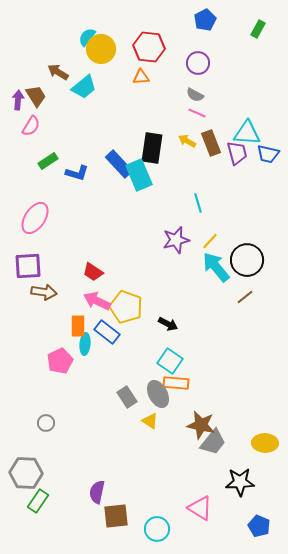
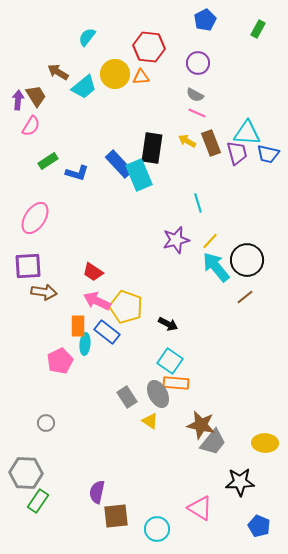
yellow circle at (101, 49): moved 14 px right, 25 px down
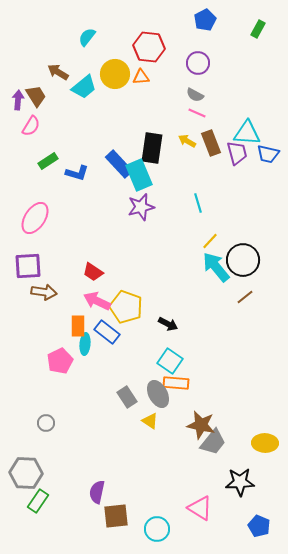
purple star at (176, 240): moved 35 px left, 33 px up
black circle at (247, 260): moved 4 px left
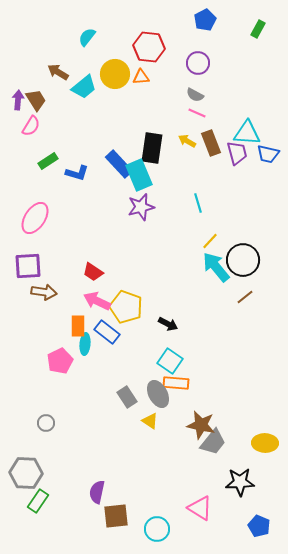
brown trapezoid at (36, 96): moved 4 px down
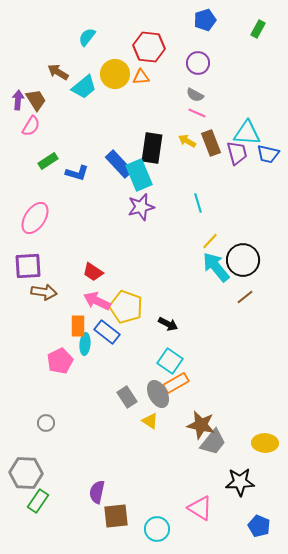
blue pentagon at (205, 20): rotated 10 degrees clockwise
orange rectangle at (176, 383): rotated 35 degrees counterclockwise
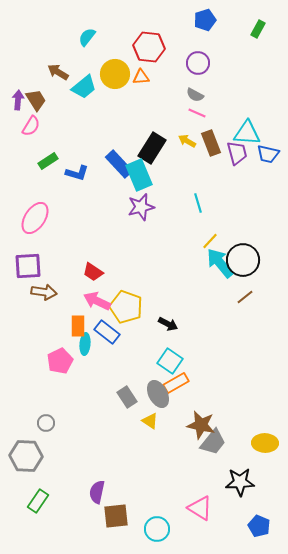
black rectangle at (152, 148): rotated 24 degrees clockwise
cyan arrow at (216, 267): moved 4 px right, 4 px up
gray hexagon at (26, 473): moved 17 px up
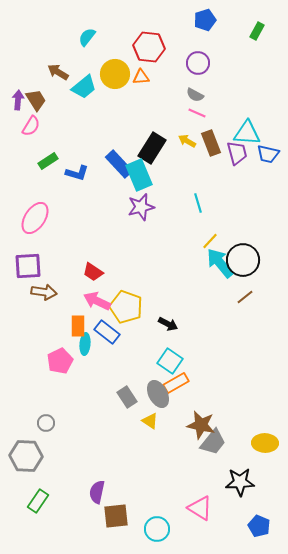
green rectangle at (258, 29): moved 1 px left, 2 px down
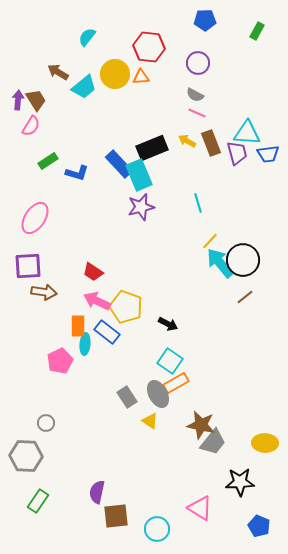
blue pentagon at (205, 20): rotated 15 degrees clockwise
black rectangle at (152, 148): rotated 36 degrees clockwise
blue trapezoid at (268, 154): rotated 20 degrees counterclockwise
